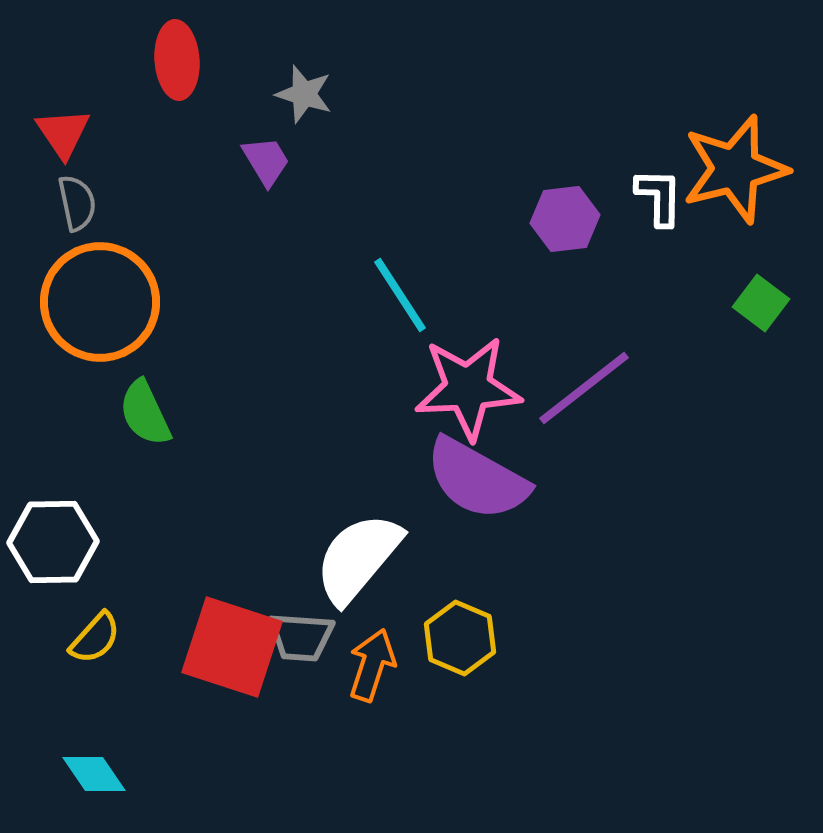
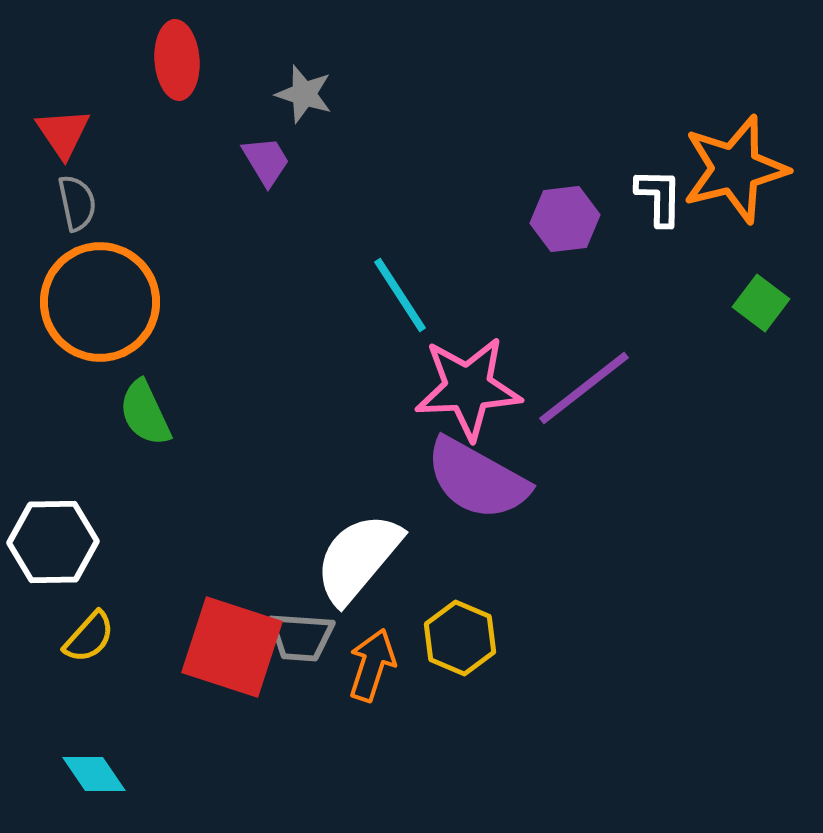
yellow semicircle: moved 6 px left, 1 px up
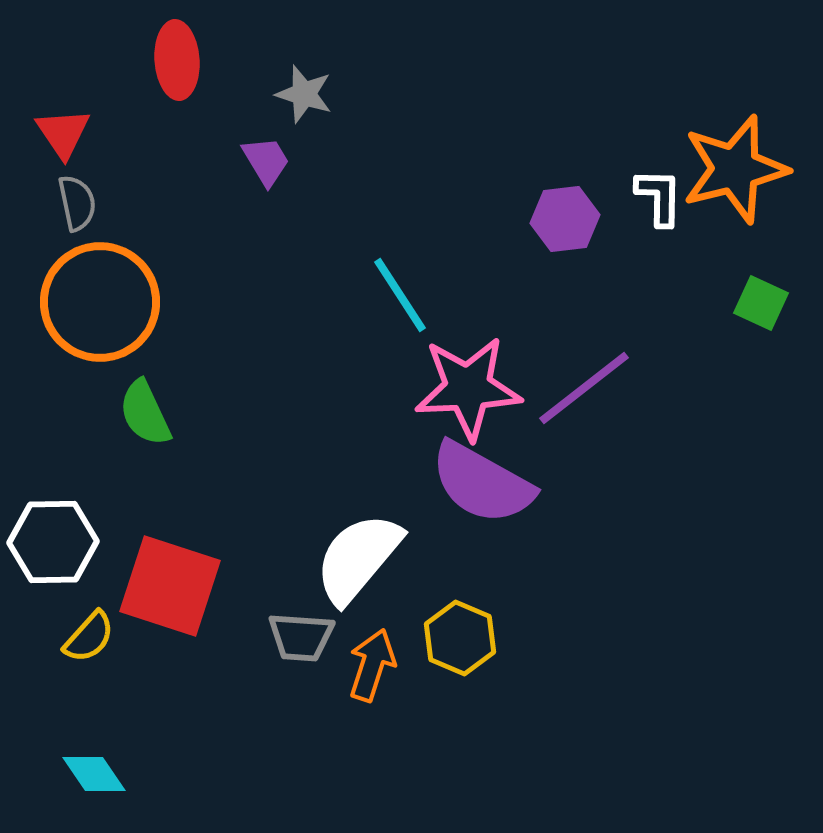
green square: rotated 12 degrees counterclockwise
purple semicircle: moved 5 px right, 4 px down
red square: moved 62 px left, 61 px up
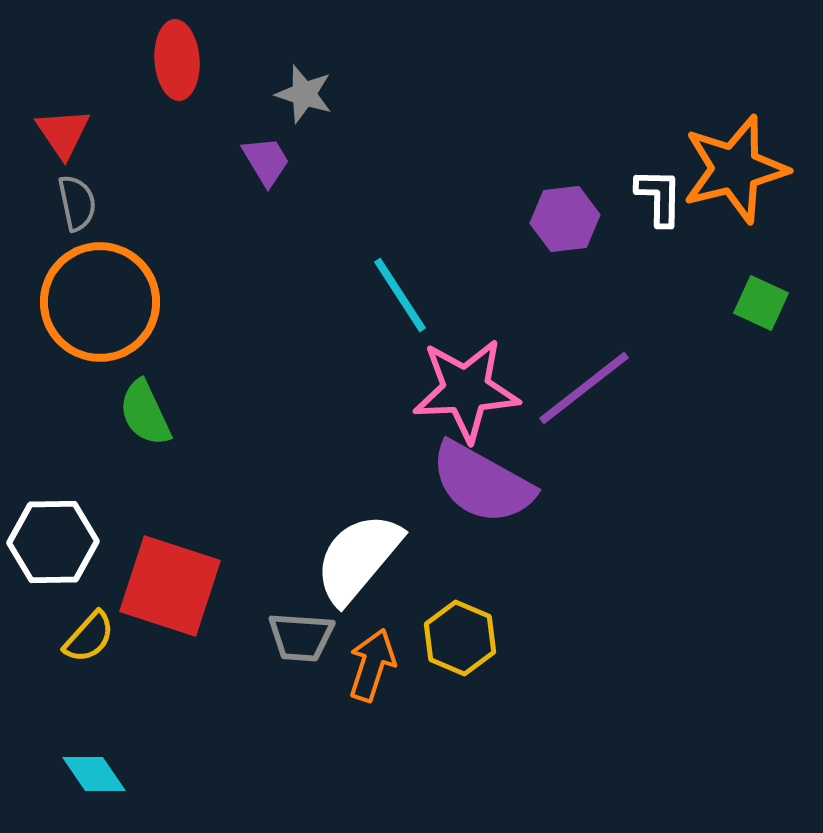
pink star: moved 2 px left, 2 px down
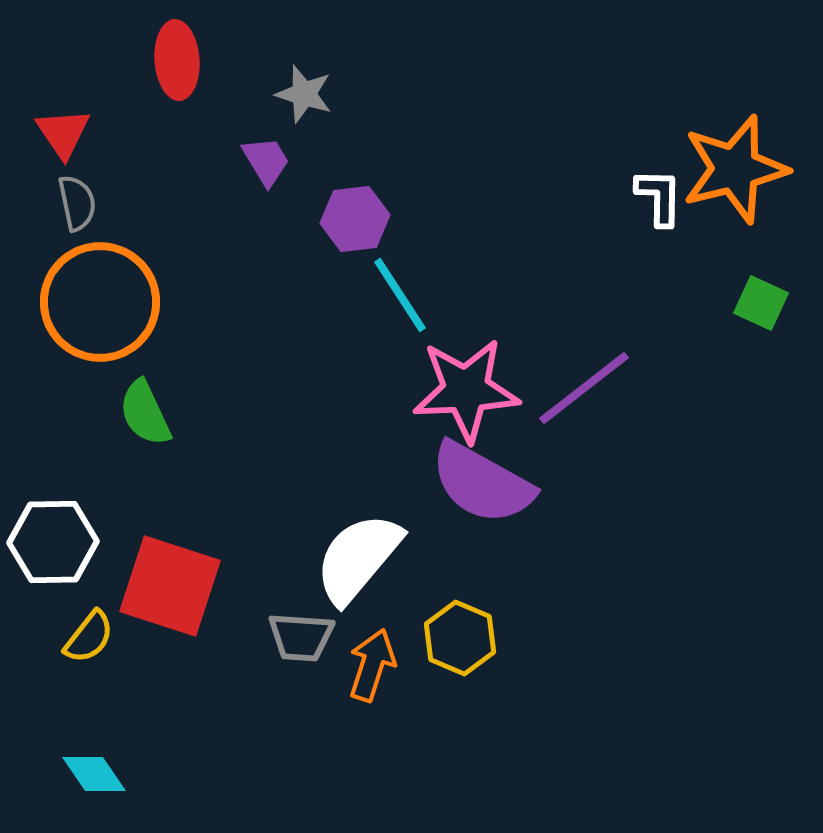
purple hexagon: moved 210 px left
yellow semicircle: rotated 4 degrees counterclockwise
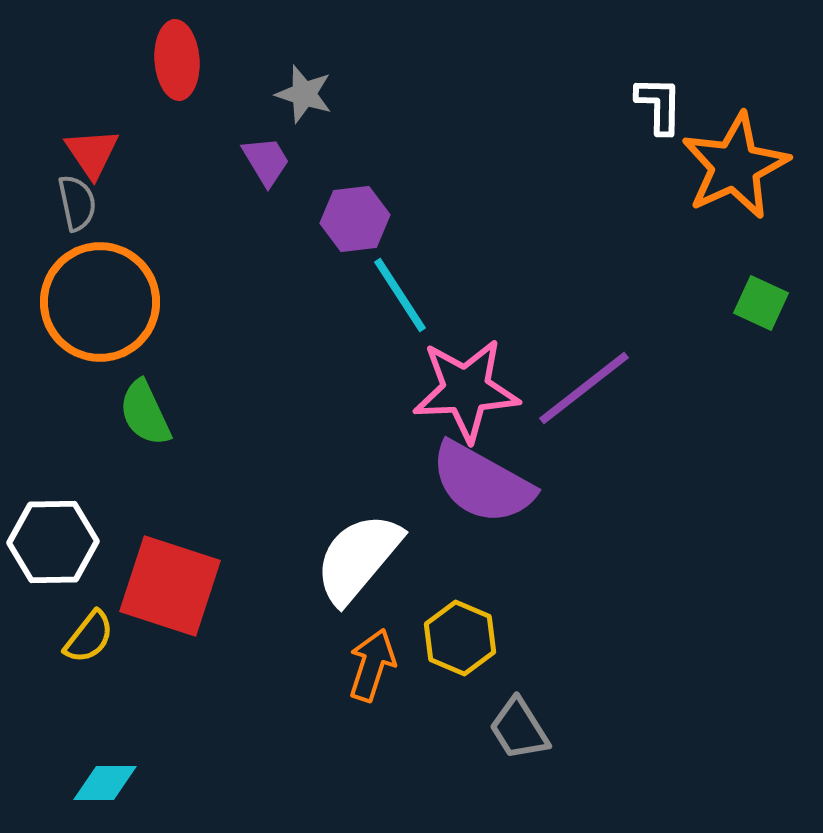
red triangle: moved 29 px right, 20 px down
orange star: moved 3 px up; rotated 11 degrees counterclockwise
white L-shape: moved 92 px up
gray trapezoid: moved 218 px right, 92 px down; rotated 54 degrees clockwise
cyan diamond: moved 11 px right, 9 px down; rotated 56 degrees counterclockwise
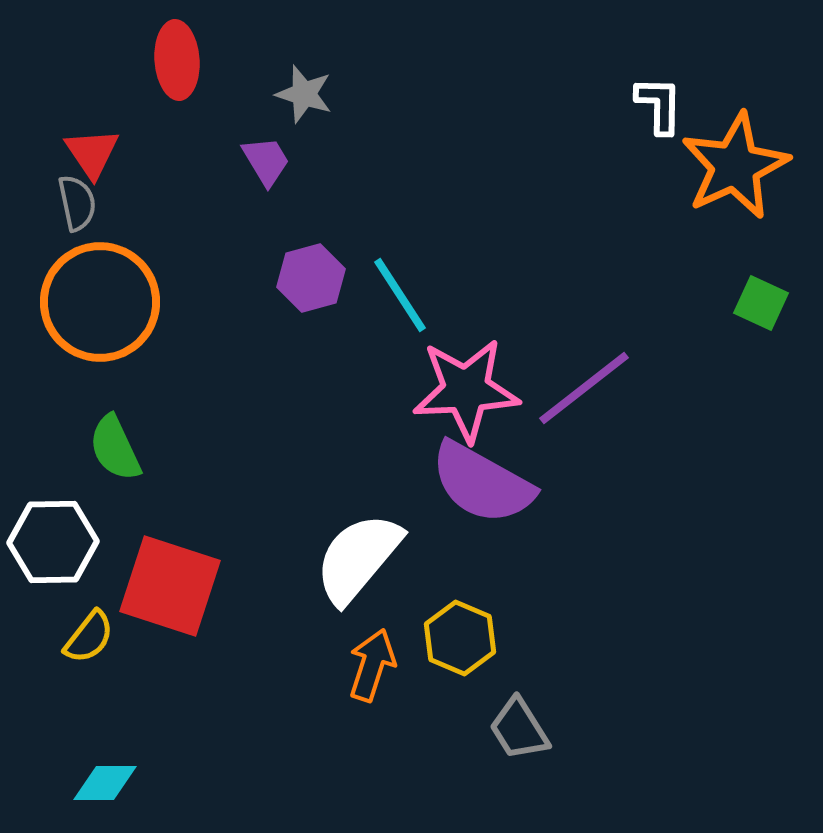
purple hexagon: moved 44 px left, 59 px down; rotated 8 degrees counterclockwise
green semicircle: moved 30 px left, 35 px down
